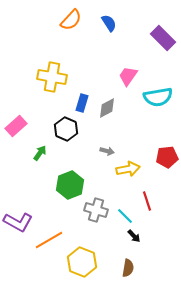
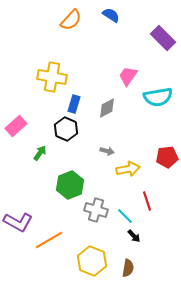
blue semicircle: moved 2 px right, 8 px up; rotated 24 degrees counterclockwise
blue rectangle: moved 8 px left, 1 px down
yellow hexagon: moved 10 px right, 1 px up
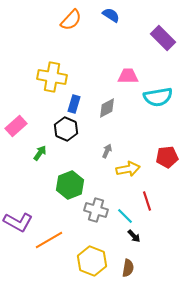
pink trapezoid: rotated 55 degrees clockwise
gray arrow: rotated 80 degrees counterclockwise
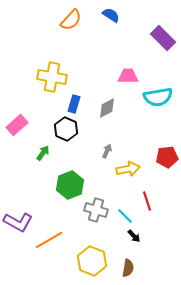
pink rectangle: moved 1 px right, 1 px up
green arrow: moved 3 px right
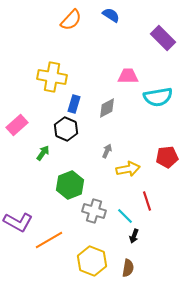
gray cross: moved 2 px left, 1 px down
black arrow: rotated 64 degrees clockwise
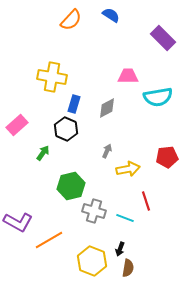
green hexagon: moved 1 px right, 1 px down; rotated 8 degrees clockwise
red line: moved 1 px left
cyan line: moved 2 px down; rotated 24 degrees counterclockwise
black arrow: moved 14 px left, 13 px down
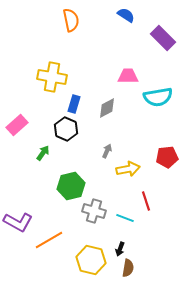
blue semicircle: moved 15 px right
orange semicircle: rotated 55 degrees counterclockwise
yellow hexagon: moved 1 px left, 1 px up; rotated 8 degrees counterclockwise
